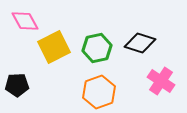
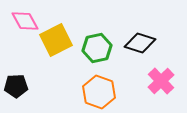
yellow square: moved 2 px right, 7 px up
pink cross: rotated 12 degrees clockwise
black pentagon: moved 1 px left, 1 px down
orange hexagon: rotated 20 degrees counterclockwise
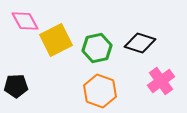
pink cross: rotated 8 degrees clockwise
orange hexagon: moved 1 px right, 1 px up
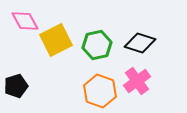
green hexagon: moved 3 px up
pink cross: moved 24 px left
black pentagon: rotated 15 degrees counterclockwise
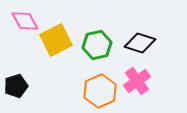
orange hexagon: rotated 16 degrees clockwise
